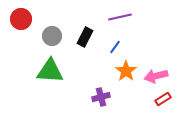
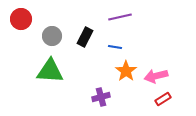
blue line: rotated 64 degrees clockwise
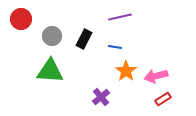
black rectangle: moved 1 px left, 2 px down
purple cross: rotated 24 degrees counterclockwise
